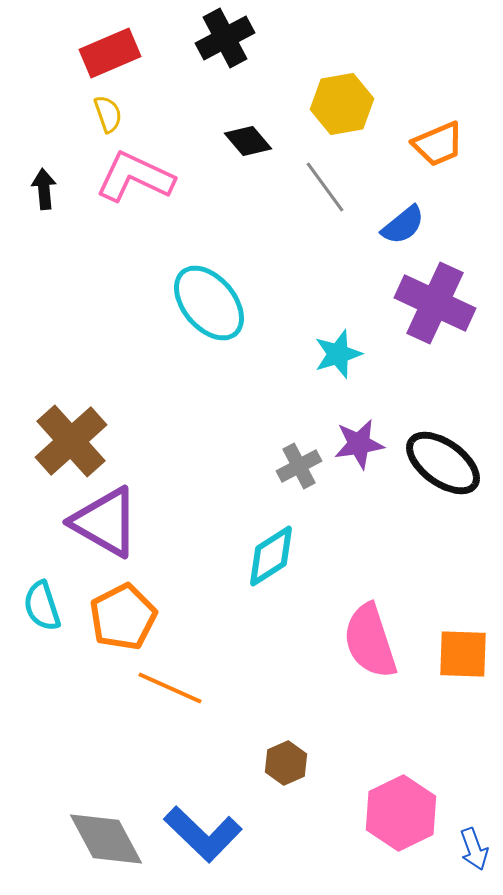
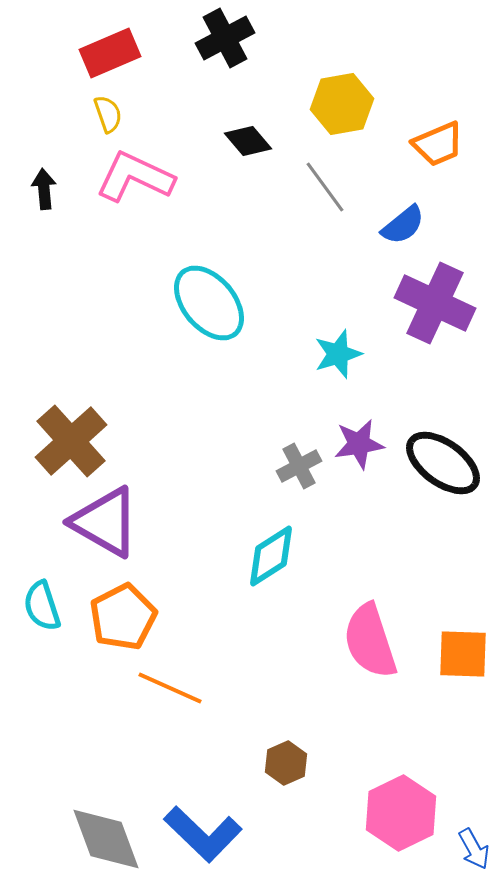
gray diamond: rotated 8 degrees clockwise
blue arrow: rotated 9 degrees counterclockwise
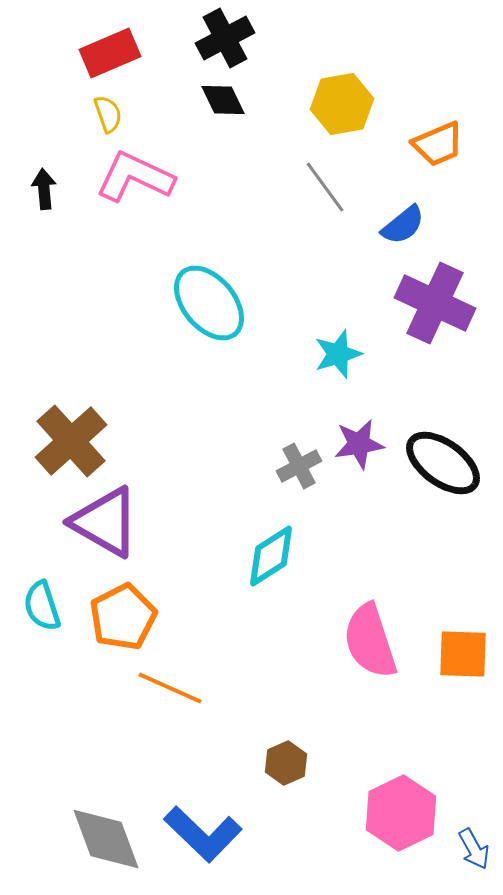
black diamond: moved 25 px left, 41 px up; rotated 15 degrees clockwise
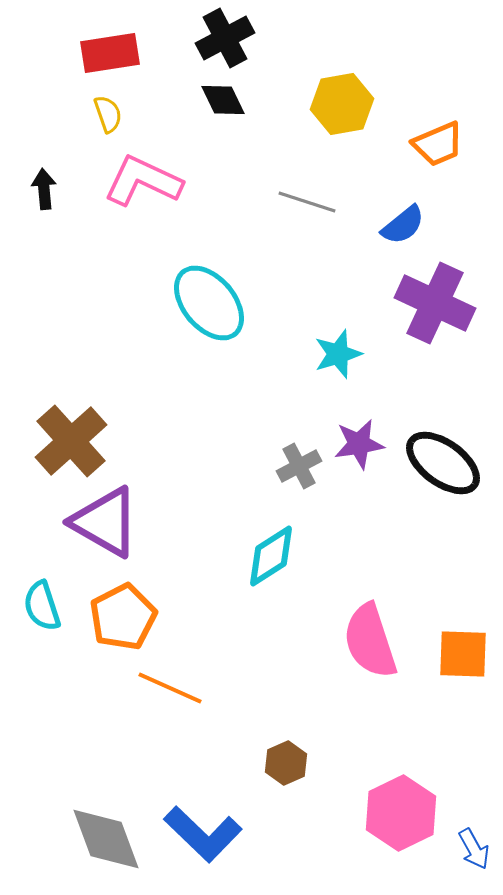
red rectangle: rotated 14 degrees clockwise
pink L-shape: moved 8 px right, 4 px down
gray line: moved 18 px left, 15 px down; rotated 36 degrees counterclockwise
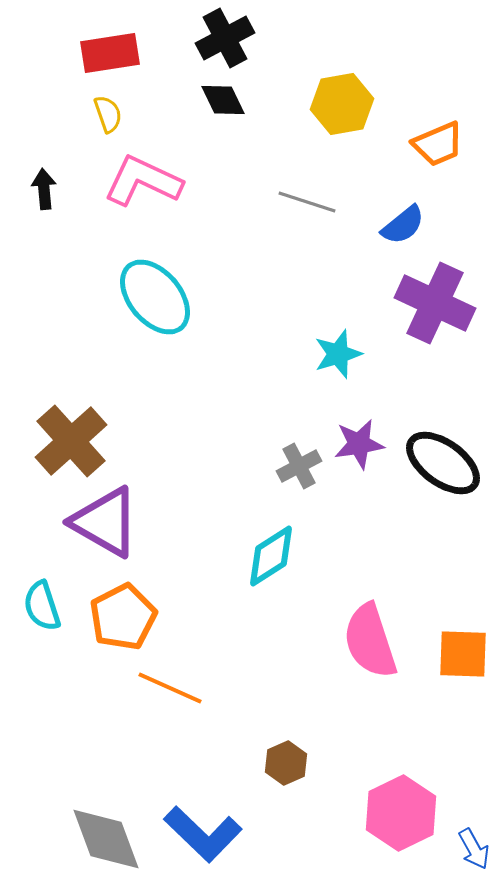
cyan ellipse: moved 54 px left, 6 px up
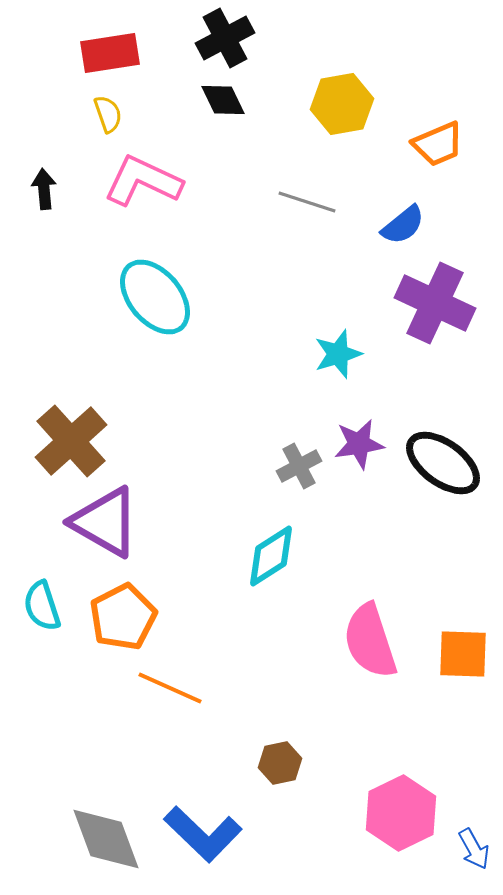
brown hexagon: moved 6 px left; rotated 12 degrees clockwise
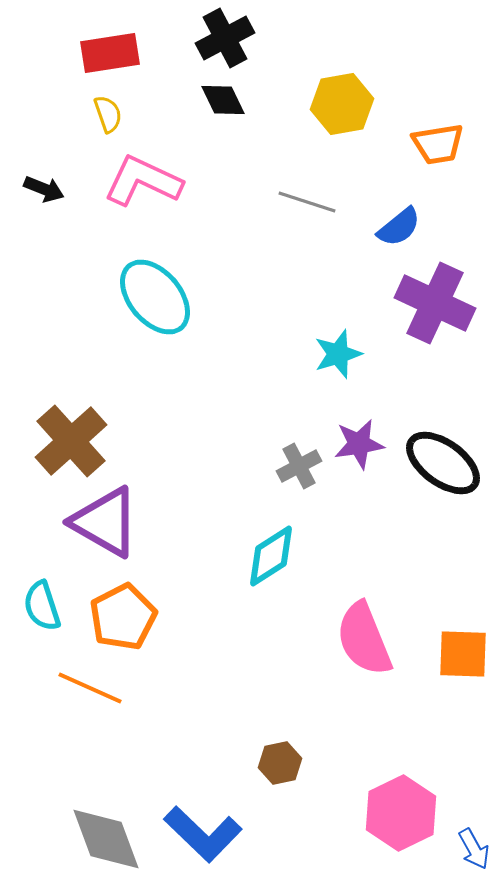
orange trapezoid: rotated 14 degrees clockwise
black arrow: rotated 117 degrees clockwise
blue semicircle: moved 4 px left, 2 px down
pink semicircle: moved 6 px left, 2 px up; rotated 4 degrees counterclockwise
orange line: moved 80 px left
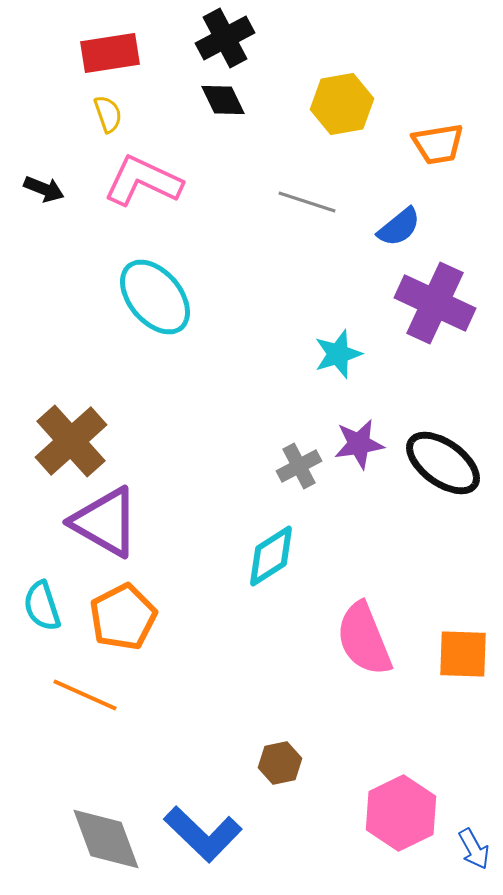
orange line: moved 5 px left, 7 px down
